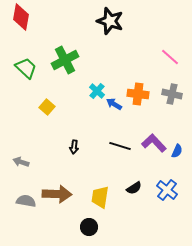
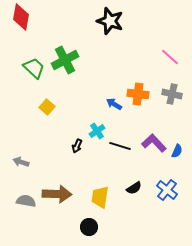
green trapezoid: moved 8 px right
cyan cross: moved 40 px down; rotated 14 degrees clockwise
black arrow: moved 3 px right, 1 px up; rotated 16 degrees clockwise
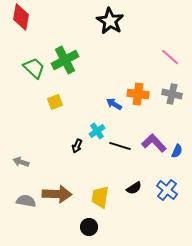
black star: rotated 12 degrees clockwise
yellow square: moved 8 px right, 5 px up; rotated 28 degrees clockwise
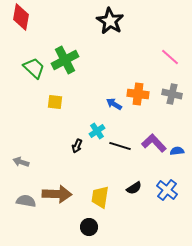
yellow square: rotated 28 degrees clockwise
blue semicircle: rotated 120 degrees counterclockwise
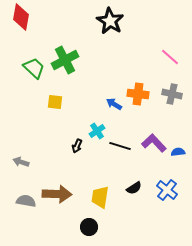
blue semicircle: moved 1 px right, 1 px down
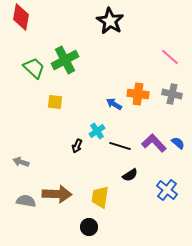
blue semicircle: moved 9 px up; rotated 48 degrees clockwise
black semicircle: moved 4 px left, 13 px up
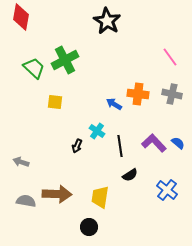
black star: moved 3 px left
pink line: rotated 12 degrees clockwise
cyan cross: rotated 21 degrees counterclockwise
black line: rotated 65 degrees clockwise
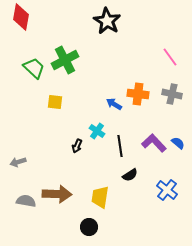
gray arrow: moved 3 px left; rotated 35 degrees counterclockwise
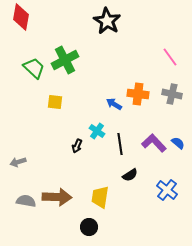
black line: moved 2 px up
brown arrow: moved 3 px down
